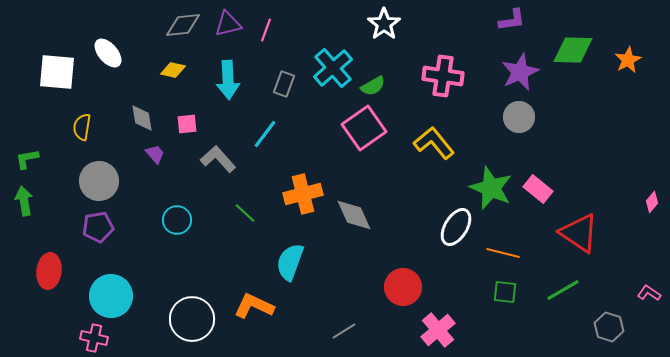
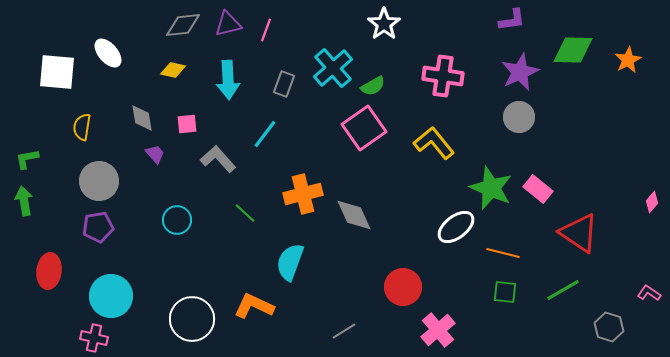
white ellipse at (456, 227): rotated 21 degrees clockwise
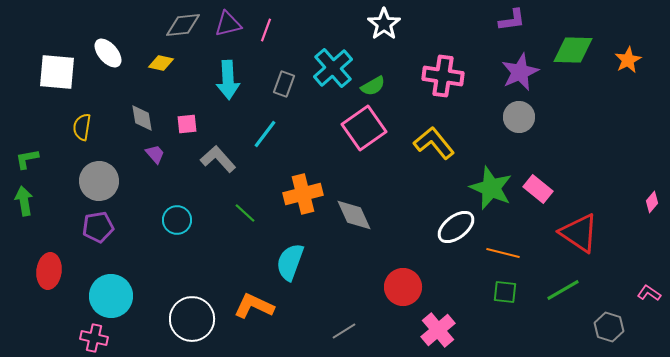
yellow diamond at (173, 70): moved 12 px left, 7 px up
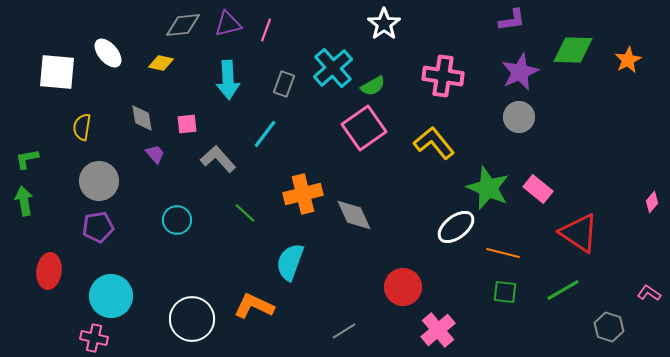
green star at (491, 188): moved 3 px left
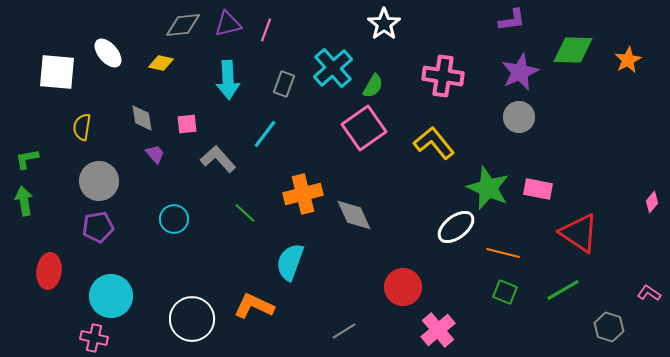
green semicircle at (373, 86): rotated 30 degrees counterclockwise
pink rectangle at (538, 189): rotated 28 degrees counterclockwise
cyan circle at (177, 220): moved 3 px left, 1 px up
green square at (505, 292): rotated 15 degrees clockwise
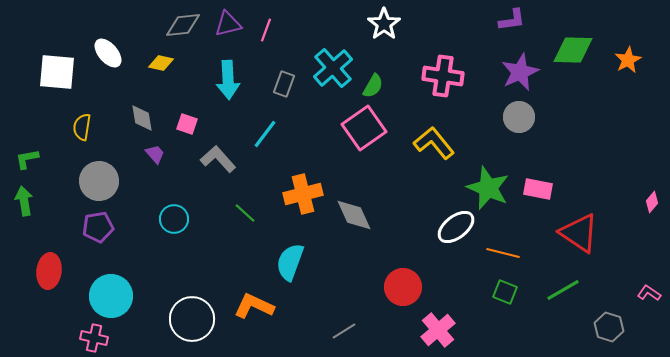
pink square at (187, 124): rotated 25 degrees clockwise
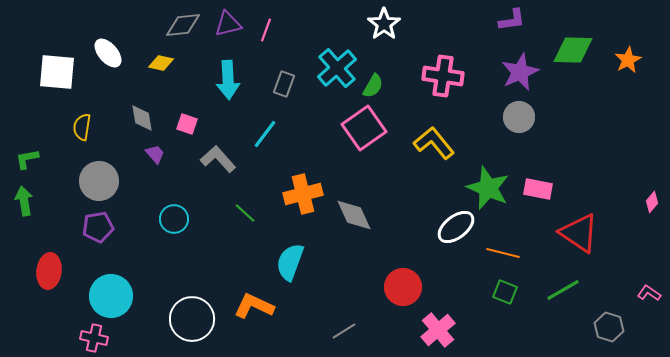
cyan cross at (333, 68): moved 4 px right
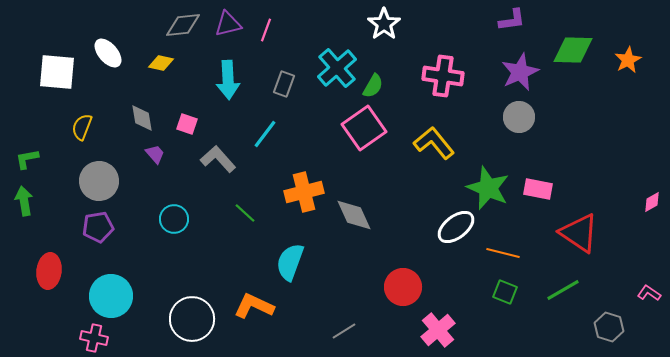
yellow semicircle at (82, 127): rotated 12 degrees clockwise
orange cross at (303, 194): moved 1 px right, 2 px up
pink diamond at (652, 202): rotated 20 degrees clockwise
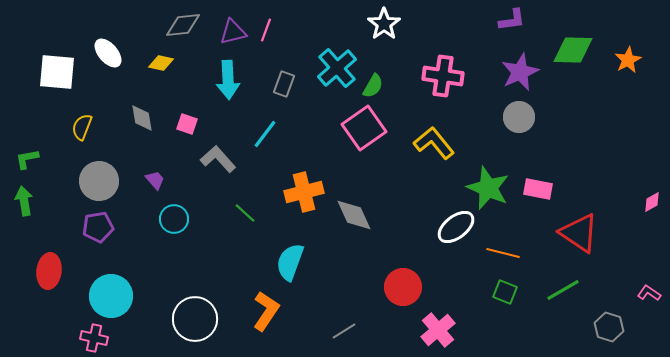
purple triangle at (228, 24): moved 5 px right, 8 px down
purple trapezoid at (155, 154): moved 26 px down
orange L-shape at (254, 306): moved 12 px right, 5 px down; rotated 99 degrees clockwise
white circle at (192, 319): moved 3 px right
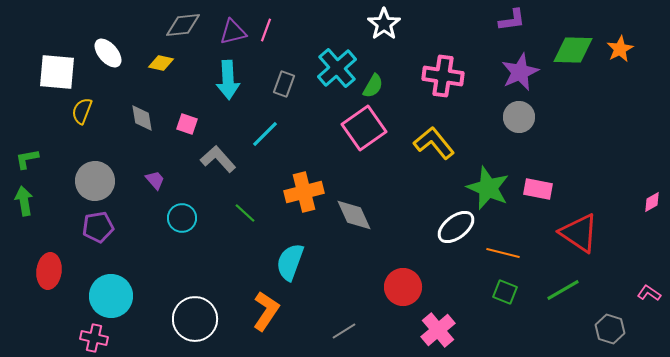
orange star at (628, 60): moved 8 px left, 11 px up
yellow semicircle at (82, 127): moved 16 px up
cyan line at (265, 134): rotated 8 degrees clockwise
gray circle at (99, 181): moved 4 px left
cyan circle at (174, 219): moved 8 px right, 1 px up
gray hexagon at (609, 327): moved 1 px right, 2 px down
